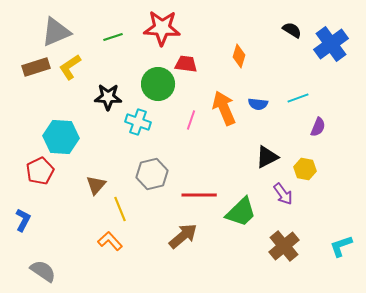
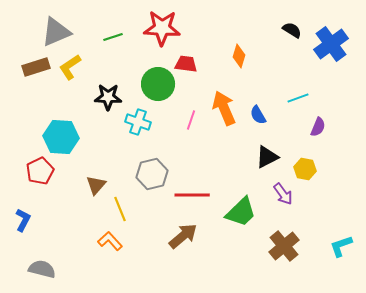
blue semicircle: moved 11 px down; rotated 54 degrees clockwise
red line: moved 7 px left
gray semicircle: moved 1 px left, 2 px up; rotated 20 degrees counterclockwise
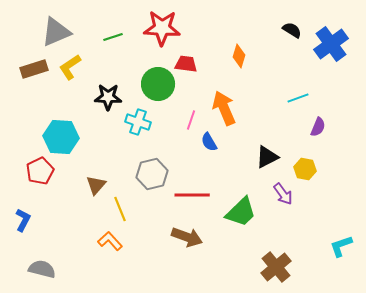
brown rectangle: moved 2 px left, 2 px down
blue semicircle: moved 49 px left, 27 px down
brown arrow: moved 4 px right, 1 px down; rotated 60 degrees clockwise
brown cross: moved 8 px left, 21 px down
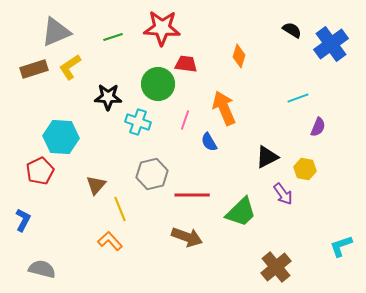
pink line: moved 6 px left
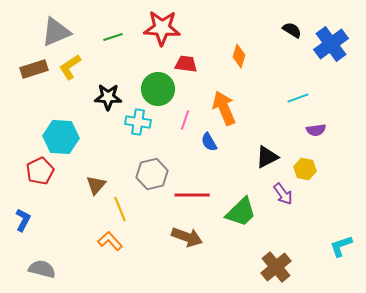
green circle: moved 5 px down
cyan cross: rotated 10 degrees counterclockwise
purple semicircle: moved 2 px left, 3 px down; rotated 60 degrees clockwise
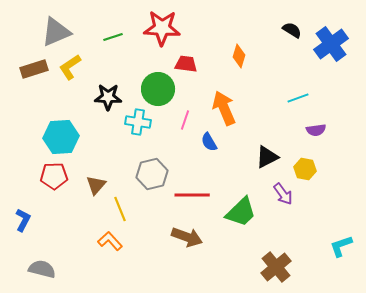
cyan hexagon: rotated 8 degrees counterclockwise
red pentagon: moved 14 px right, 5 px down; rotated 24 degrees clockwise
